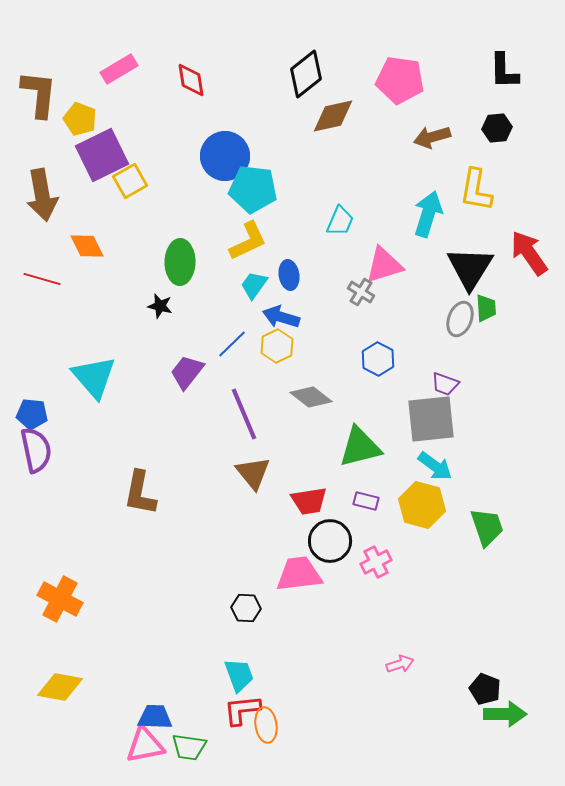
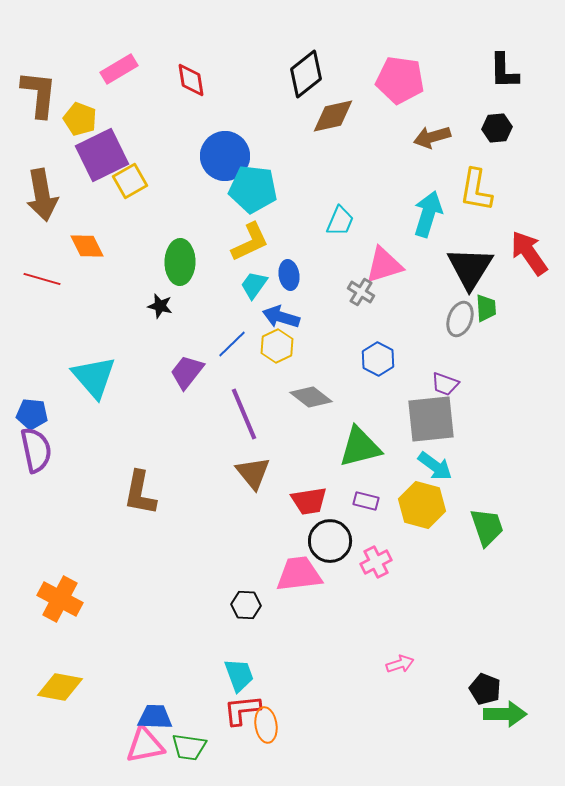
yellow L-shape at (248, 241): moved 2 px right, 1 px down
black hexagon at (246, 608): moved 3 px up
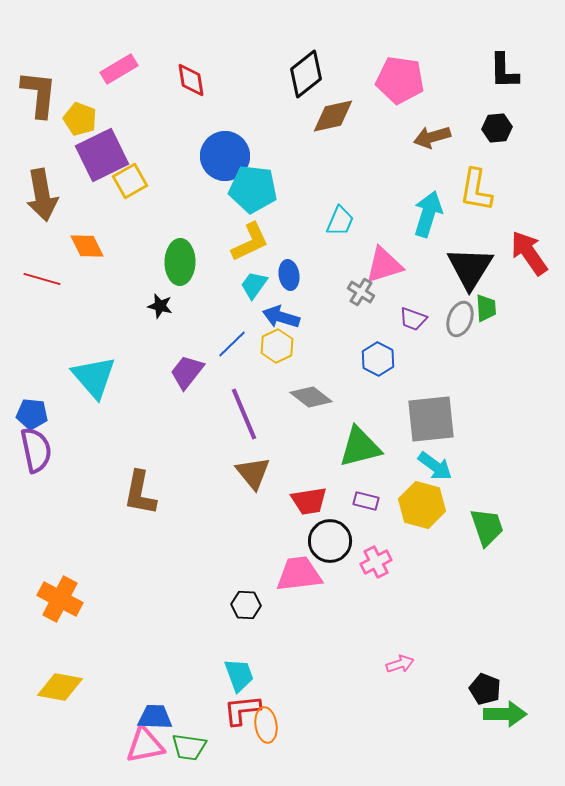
purple trapezoid at (445, 384): moved 32 px left, 65 px up
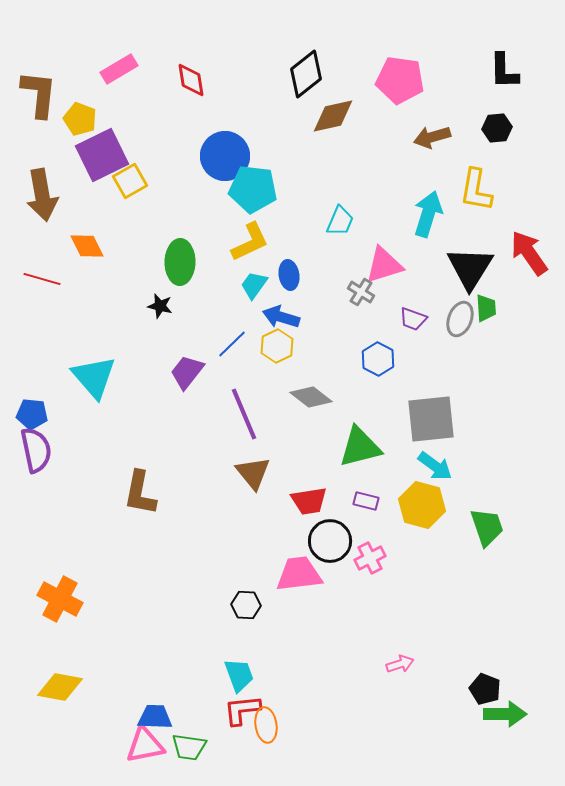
pink cross at (376, 562): moved 6 px left, 4 px up
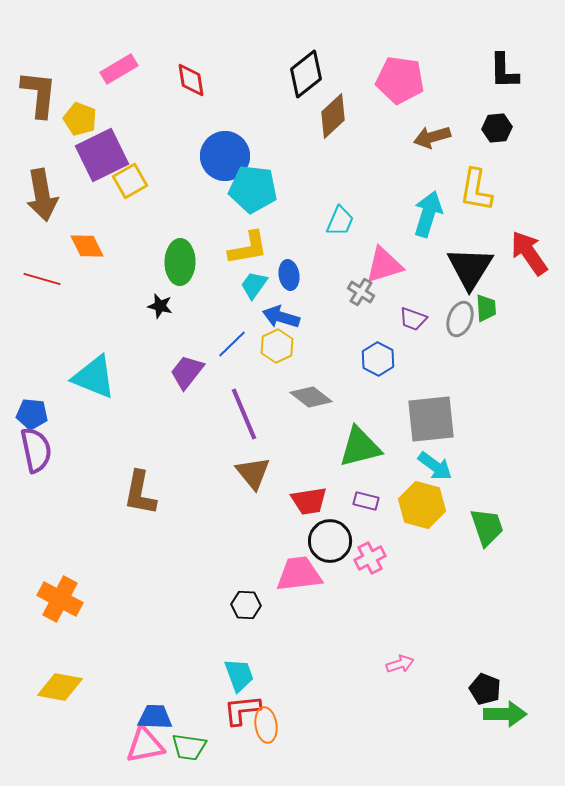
brown diamond at (333, 116): rotated 30 degrees counterclockwise
yellow L-shape at (250, 242): moved 2 px left, 6 px down; rotated 15 degrees clockwise
cyan triangle at (94, 377): rotated 27 degrees counterclockwise
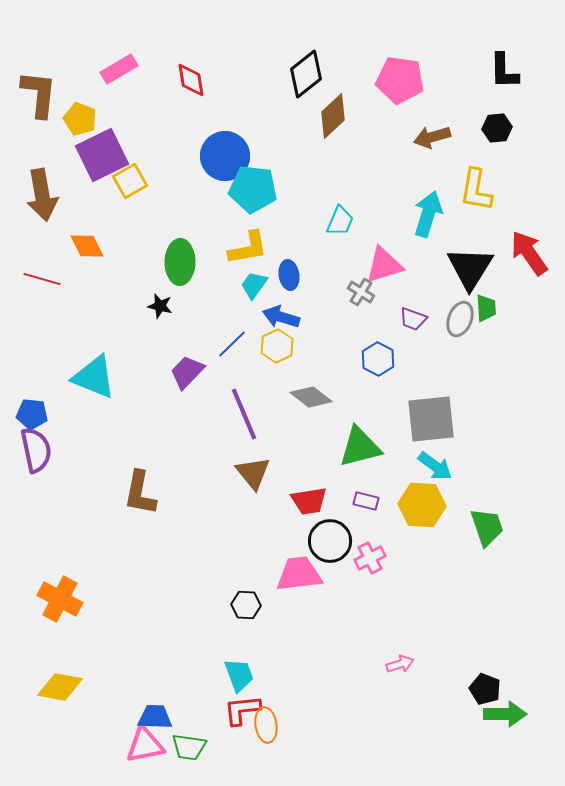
purple trapezoid at (187, 372): rotated 6 degrees clockwise
yellow hexagon at (422, 505): rotated 12 degrees counterclockwise
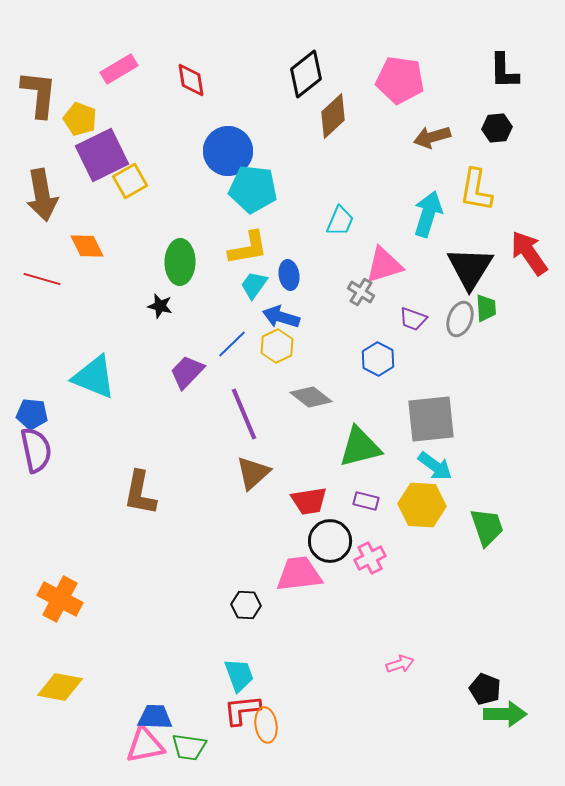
blue circle at (225, 156): moved 3 px right, 5 px up
brown triangle at (253, 473): rotated 27 degrees clockwise
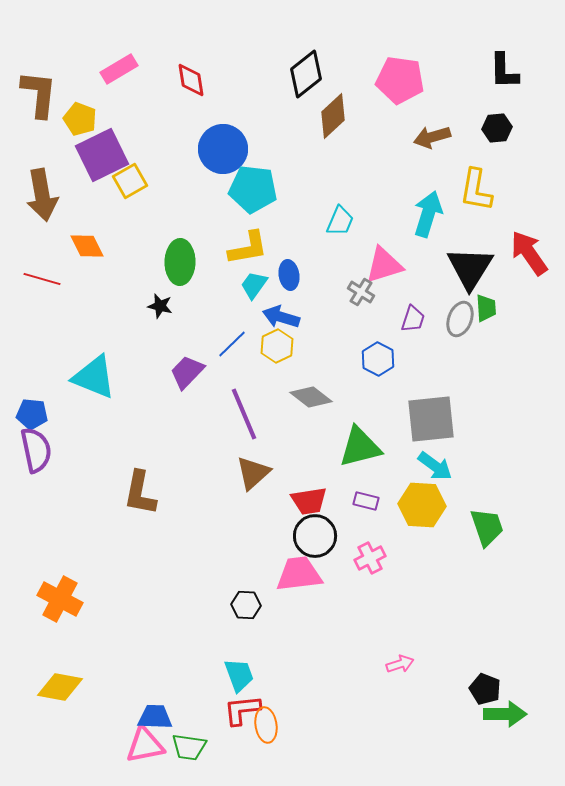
blue circle at (228, 151): moved 5 px left, 2 px up
purple trapezoid at (413, 319): rotated 92 degrees counterclockwise
black circle at (330, 541): moved 15 px left, 5 px up
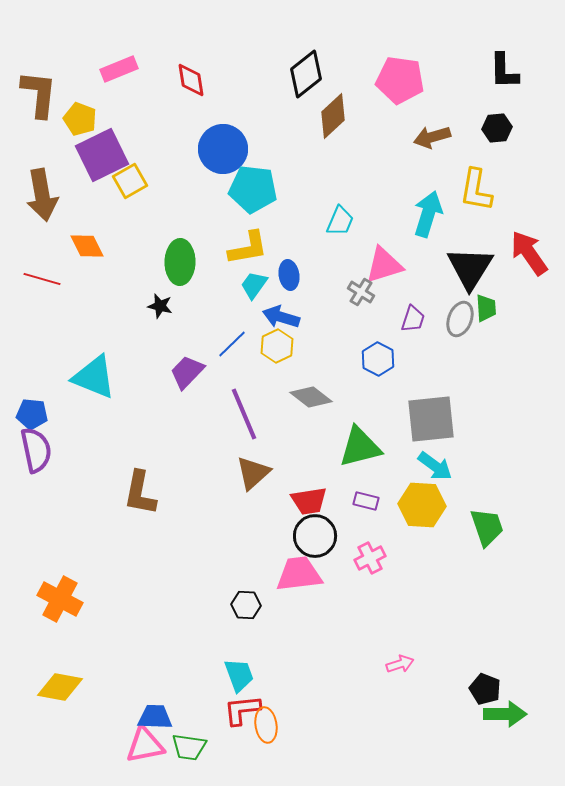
pink rectangle at (119, 69): rotated 9 degrees clockwise
